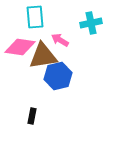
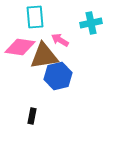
brown triangle: moved 1 px right
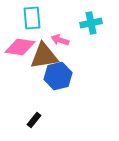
cyan rectangle: moved 3 px left, 1 px down
pink arrow: rotated 12 degrees counterclockwise
black rectangle: moved 2 px right, 4 px down; rotated 28 degrees clockwise
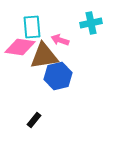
cyan rectangle: moved 9 px down
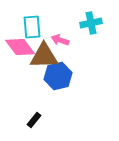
pink diamond: rotated 44 degrees clockwise
brown triangle: rotated 8 degrees clockwise
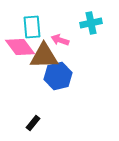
black rectangle: moved 1 px left, 3 px down
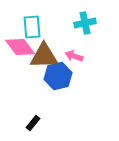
cyan cross: moved 6 px left
pink arrow: moved 14 px right, 16 px down
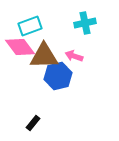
cyan rectangle: moved 2 px left, 1 px up; rotated 75 degrees clockwise
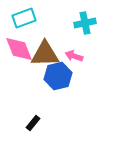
cyan rectangle: moved 6 px left, 8 px up
pink diamond: moved 1 px left, 2 px down; rotated 16 degrees clockwise
brown triangle: moved 1 px right, 2 px up
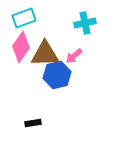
pink diamond: moved 2 px right, 2 px up; rotated 56 degrees clockwise
pink arrow: rotated 60 degrees counterclockwise
blue hexagon: moved 1 px left, 1 px up
black rectangle: rotated 42 degrees clockwise
